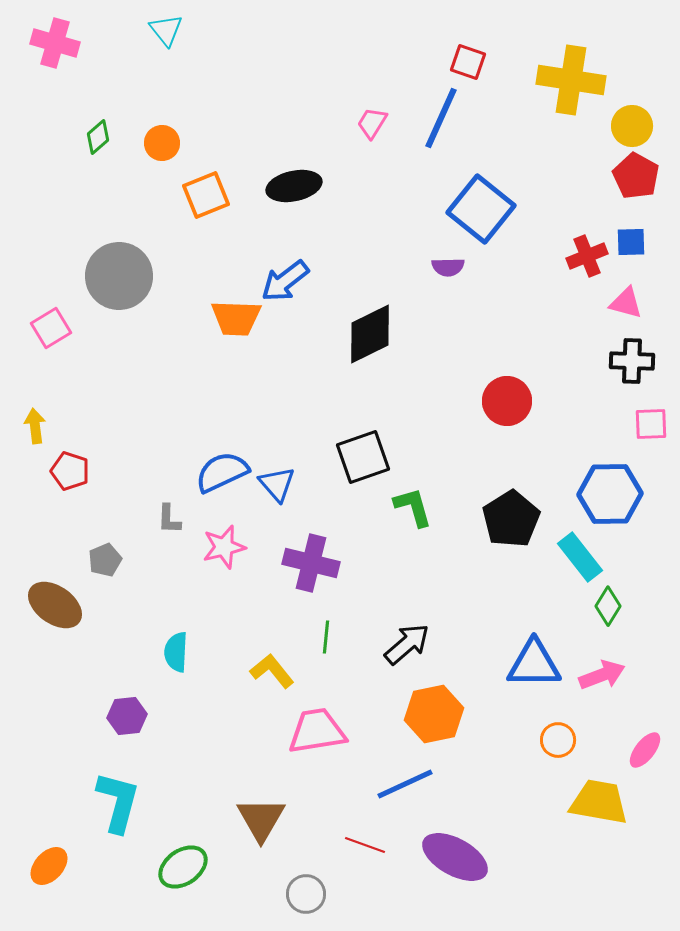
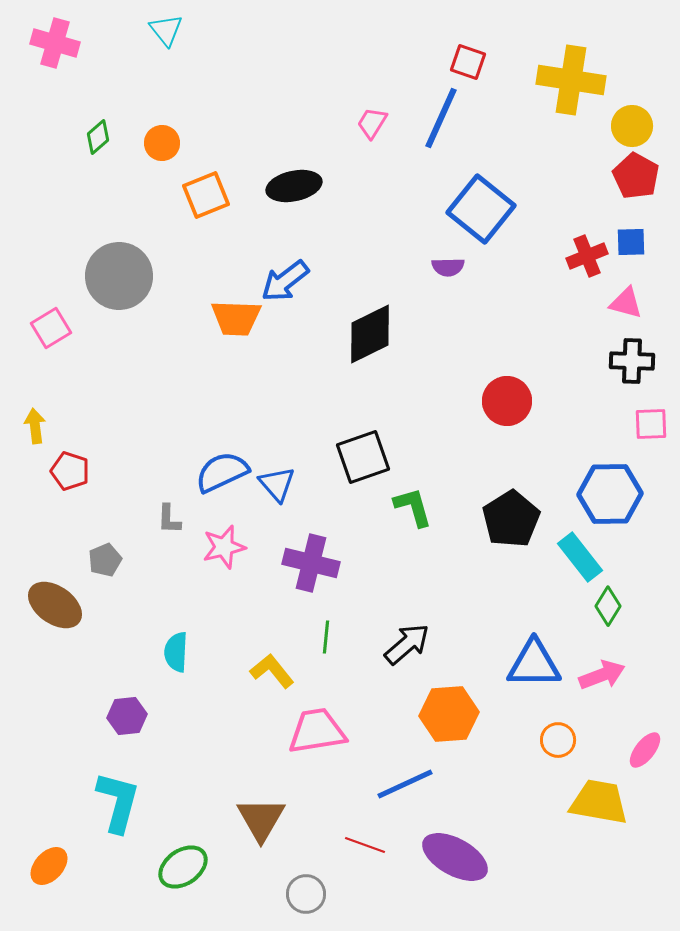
orange hexagon at (434, 714): moved 15 px right; rotated 8 degrees clockwise
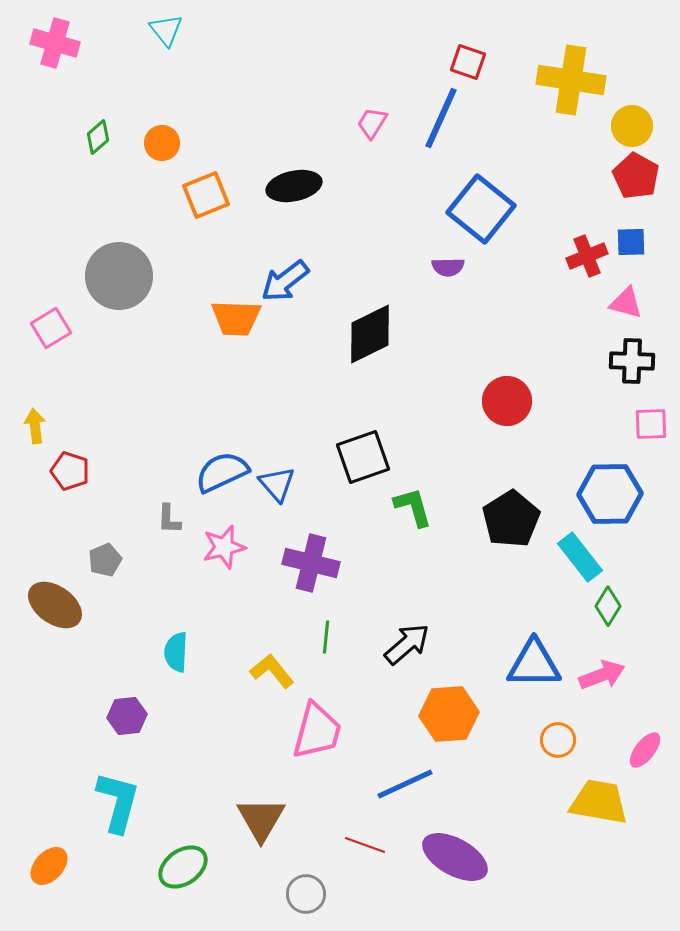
pink trapezoid at (317, 731): rotated 114 degrees clockwise
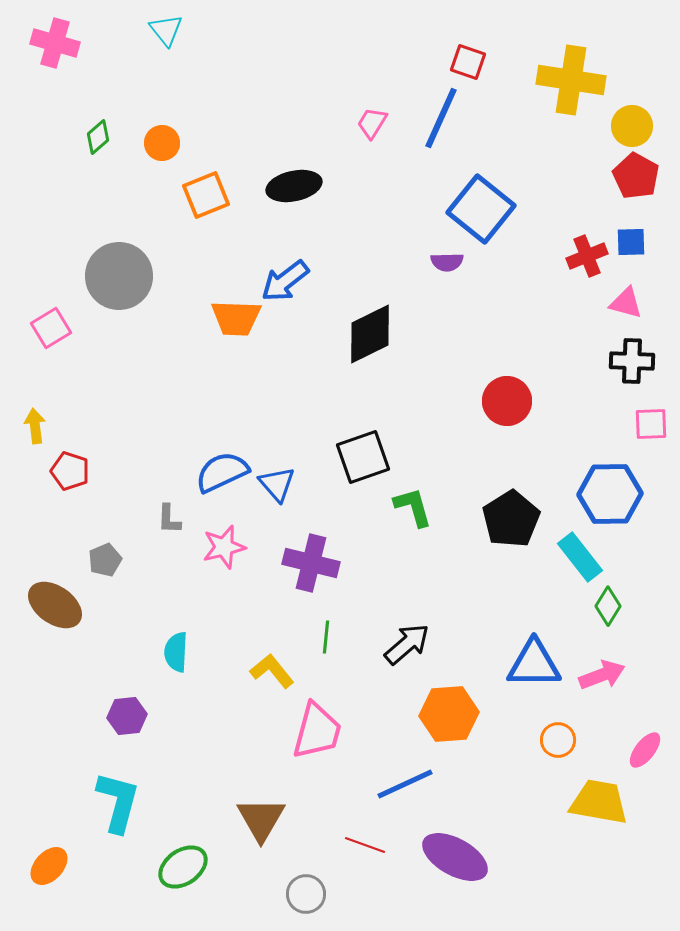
purple semicircle at (448, 267): moved 1 px left, 5 px up
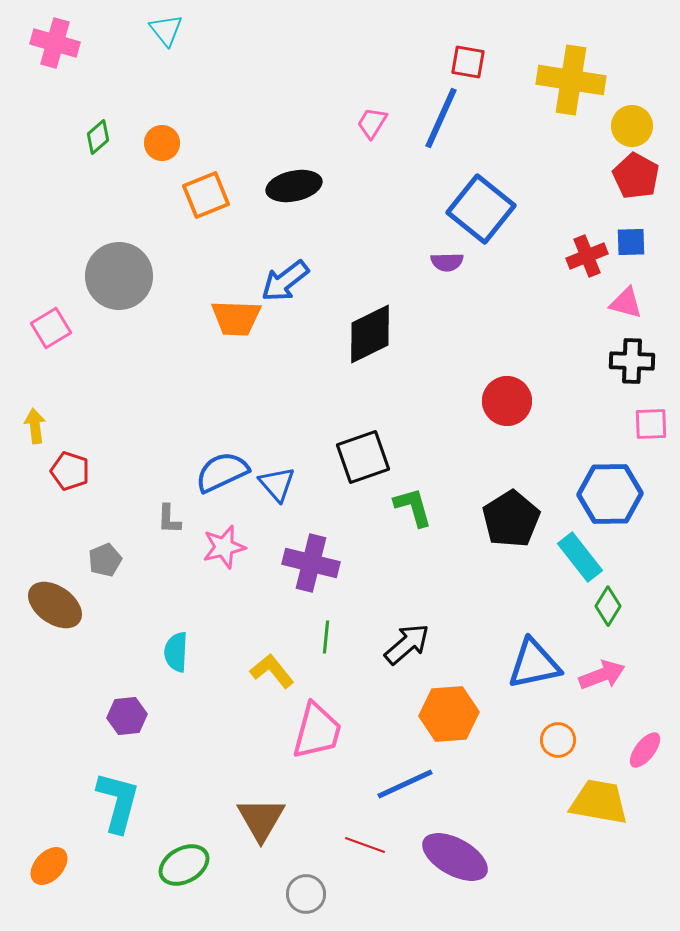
red square at (468, 62): rotated 9 degrees counterclockwise
blue triangle at (534, 664): rotated 12 degrees counterclockwise
green ellipse at (183, 867): moved 1 px right, 2 px up; rotated 6 degrees clockwise
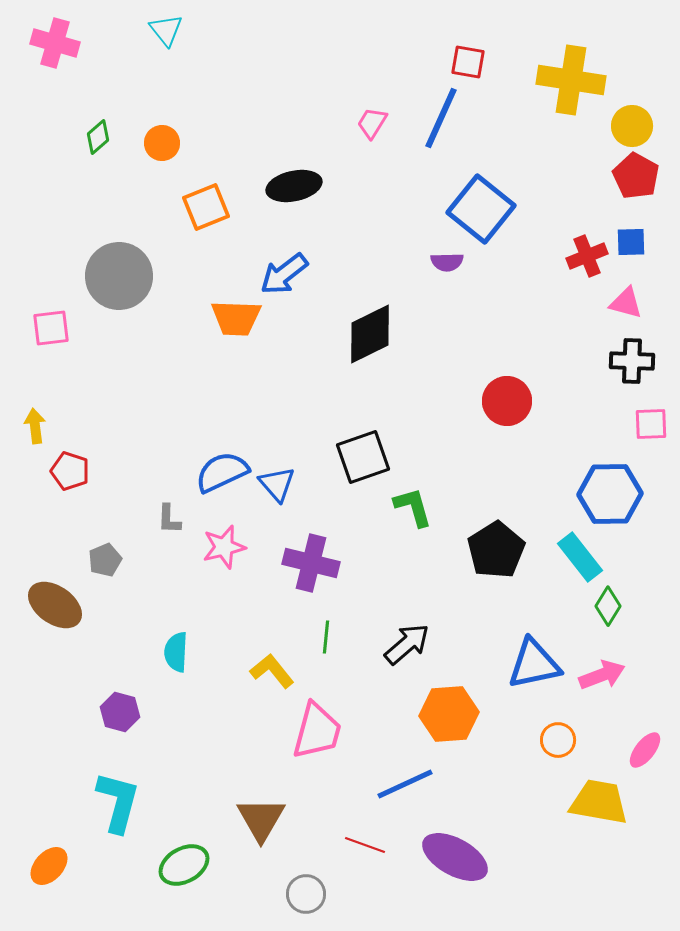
orange square at (206, 195): moved 12 px down
blue arrow at (285, 281): moved 1 px left, 7 px up
pink square at (51, 328): rotated 24 degrees clockwise
black pentagon at (511, 519): moved 15 px left, 31 px down
purple hexagon at (127, 716): moved 7 px left, 4 px up; rotated 21 degrees clockwise
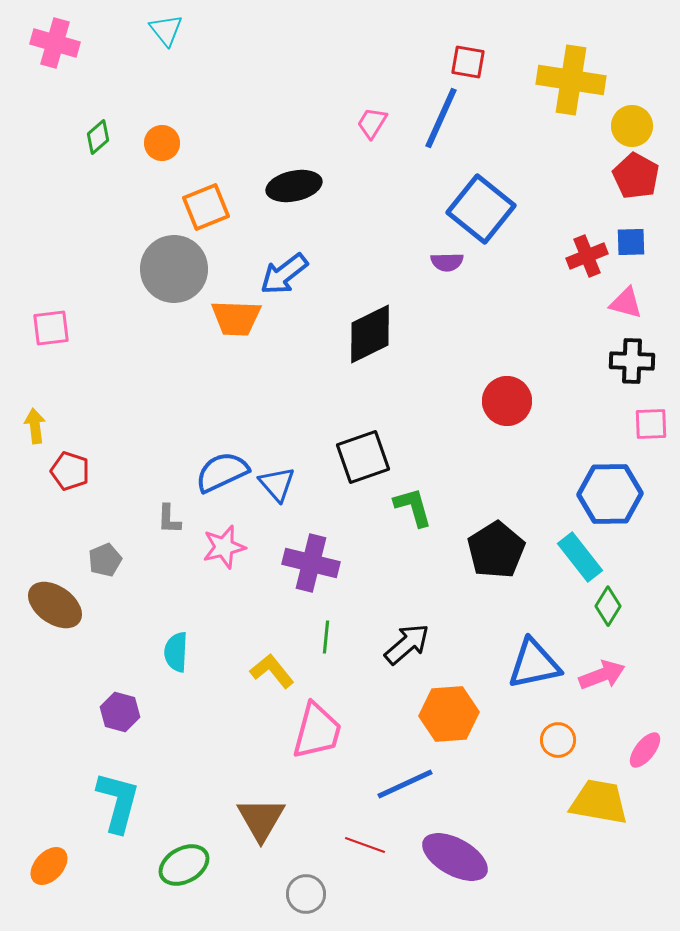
gray circle at (119, 276): moved 55 px right, 7 px up
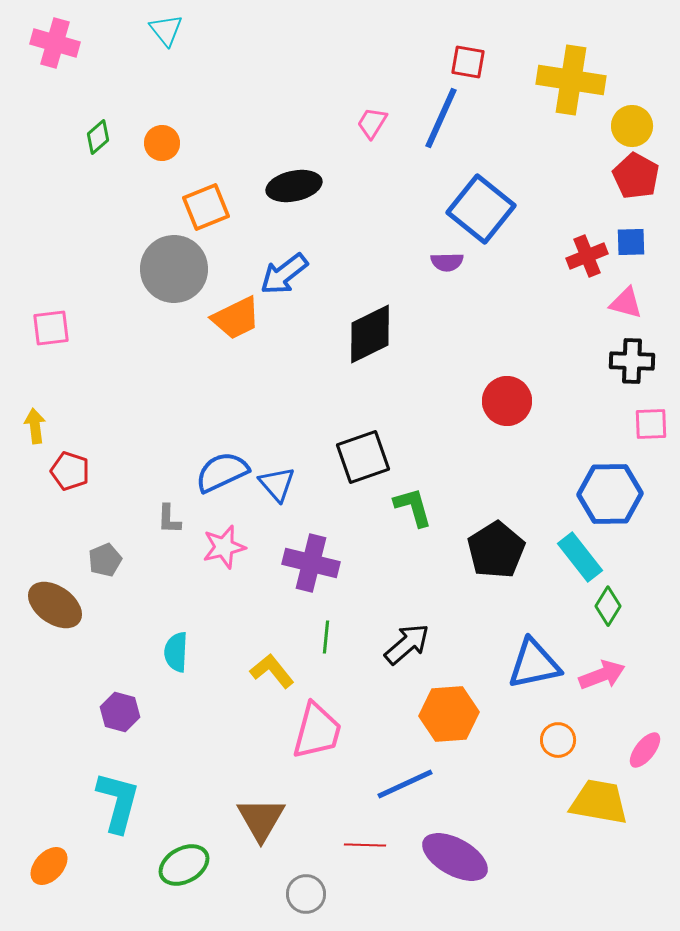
orange trapezoid at (236, 318): rotated 28 degrees counterclockwise
red line at (365, 845): rotated 18 degrees counterclockwise
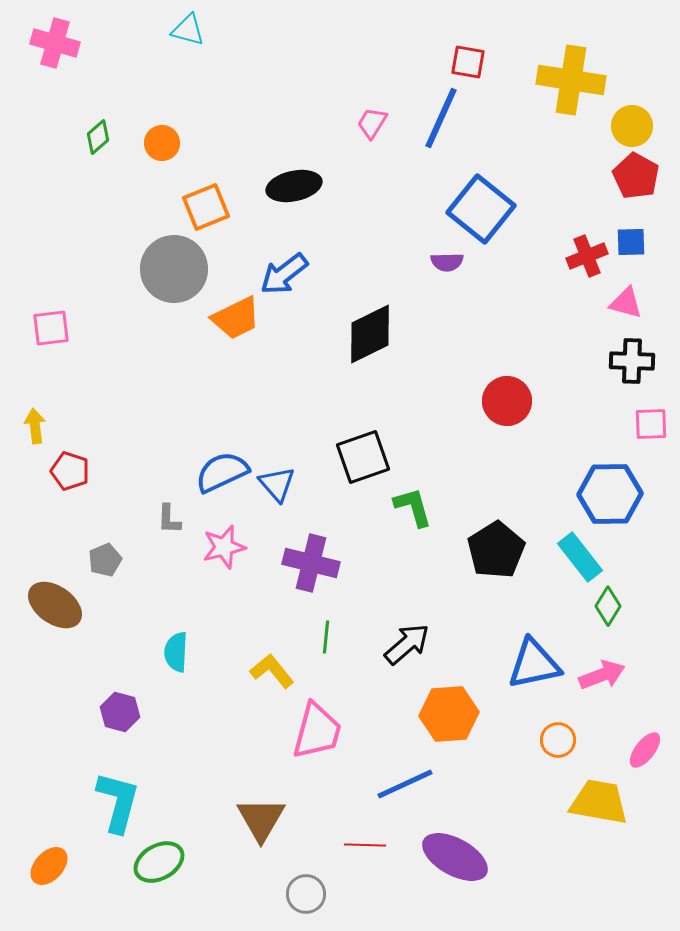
cyan triangle at (166, 30): moved 22 px right; rotated 36 degrees counterclockwise
green ellipse at (184, 865): moved 25 px left, 3 px up
